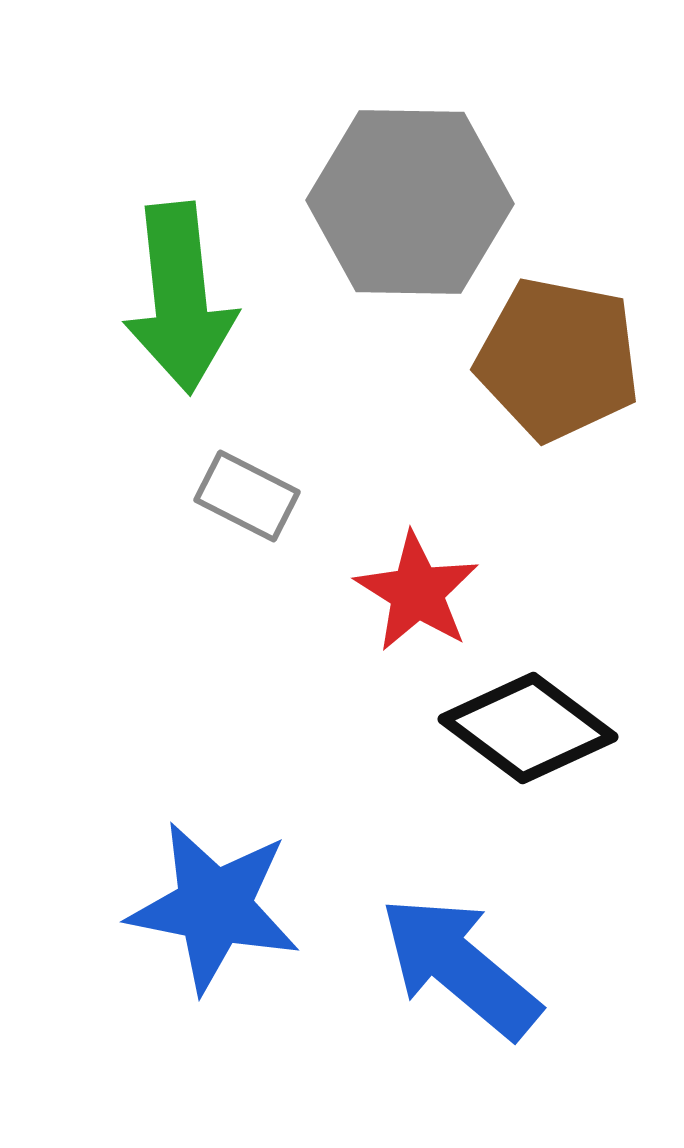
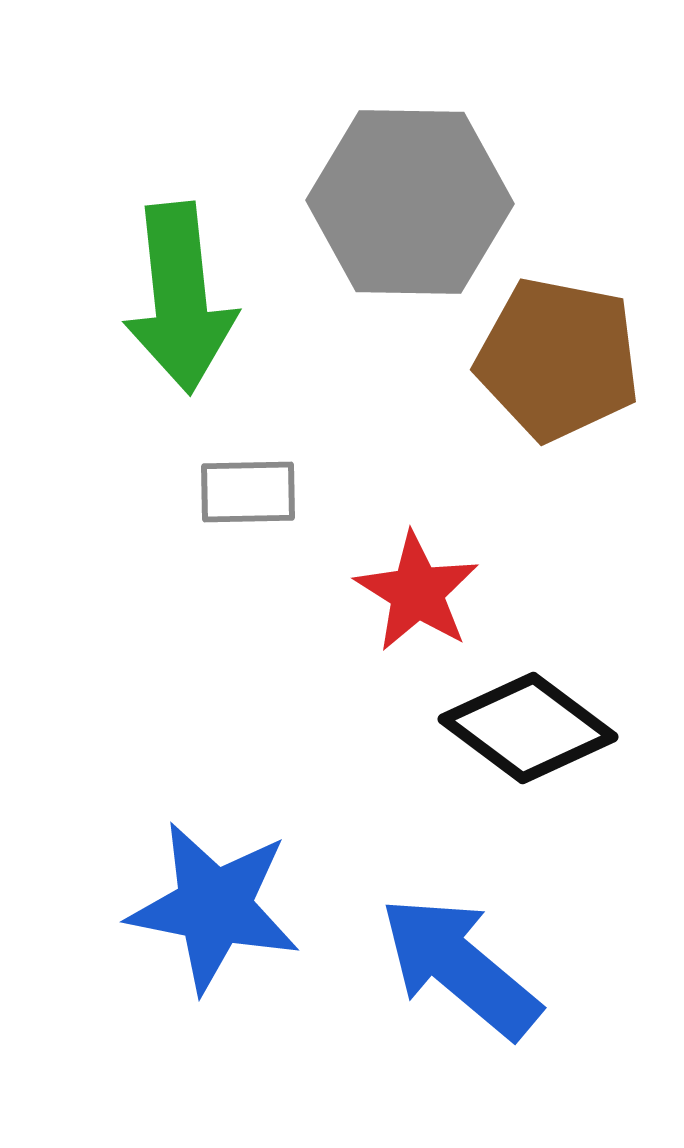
gray rectangle: moved 1 px right, 4 px up; rotated 28 degrees counterclockwise
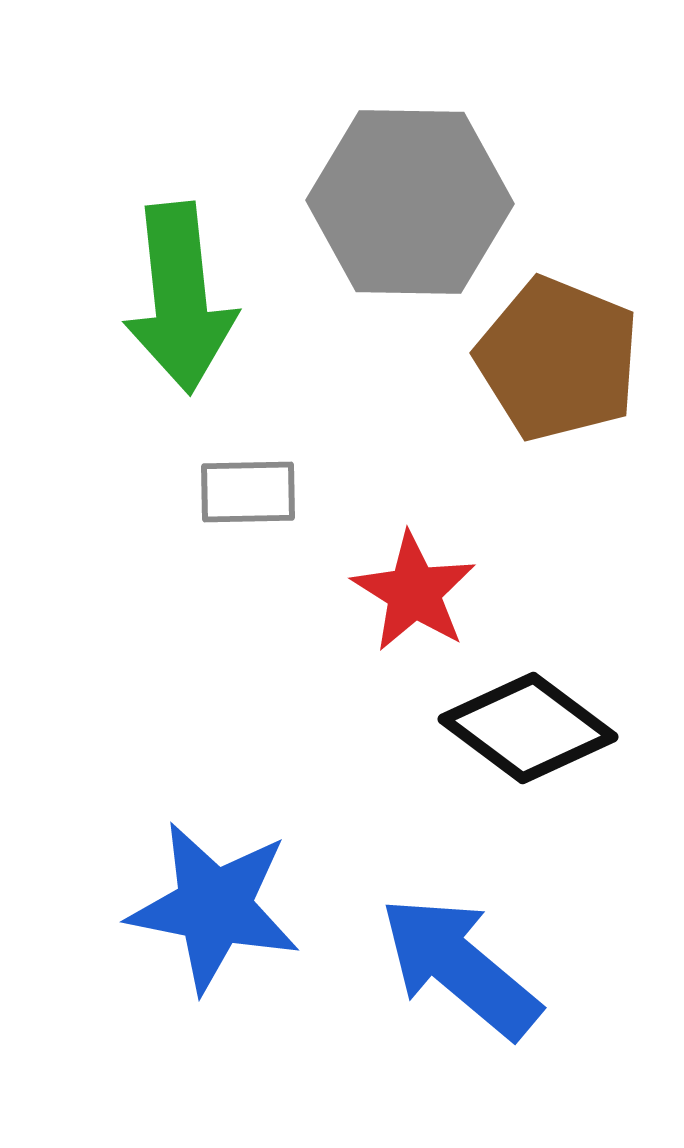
brown pentagon: rotated 11 degrees clockwise
red star: moved 3 px left
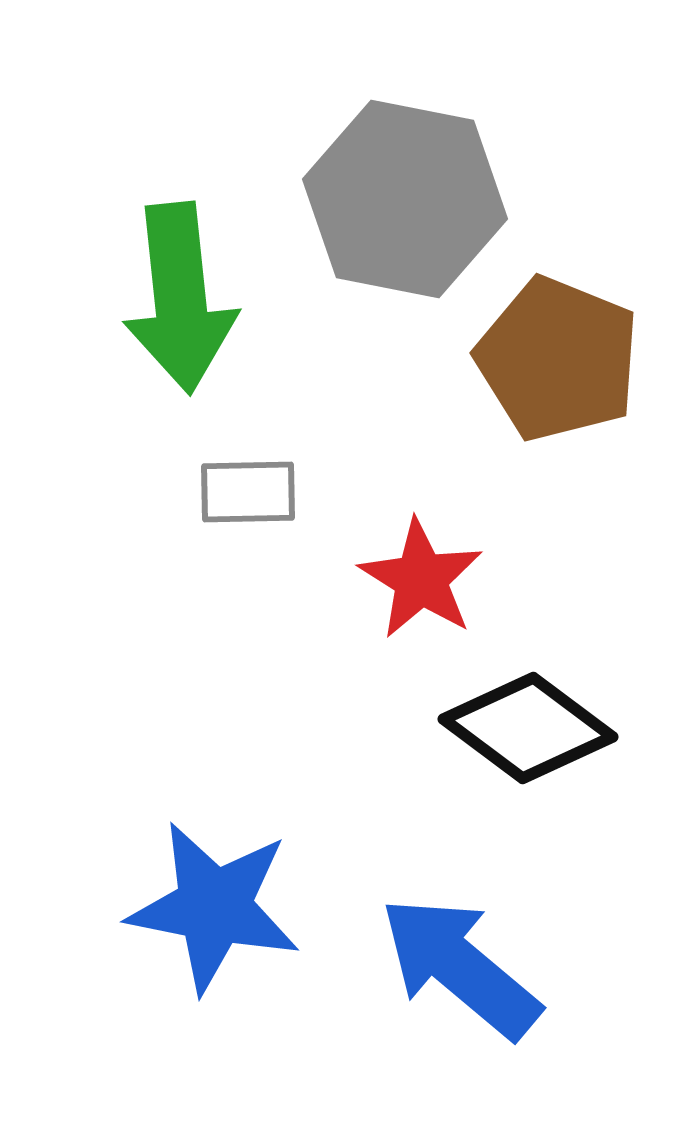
gray hexagon: moved 5 px left, 3 px up; rotated 10 degrees clockwise
red star: moved 7 px right, 13 px up
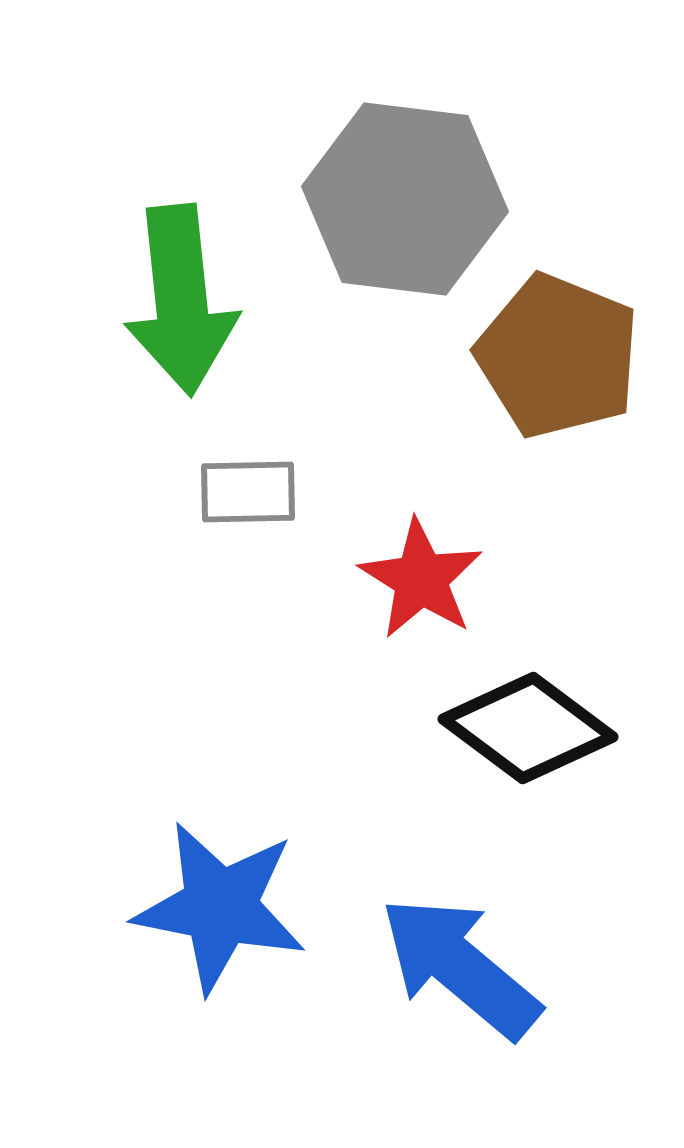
gray hexagon: rotated 4 degrees counterclockwise
green arrow: moved 1 px right, 2 px down
brown pentagon: moved 3 px up
blue star: moved 6 px right
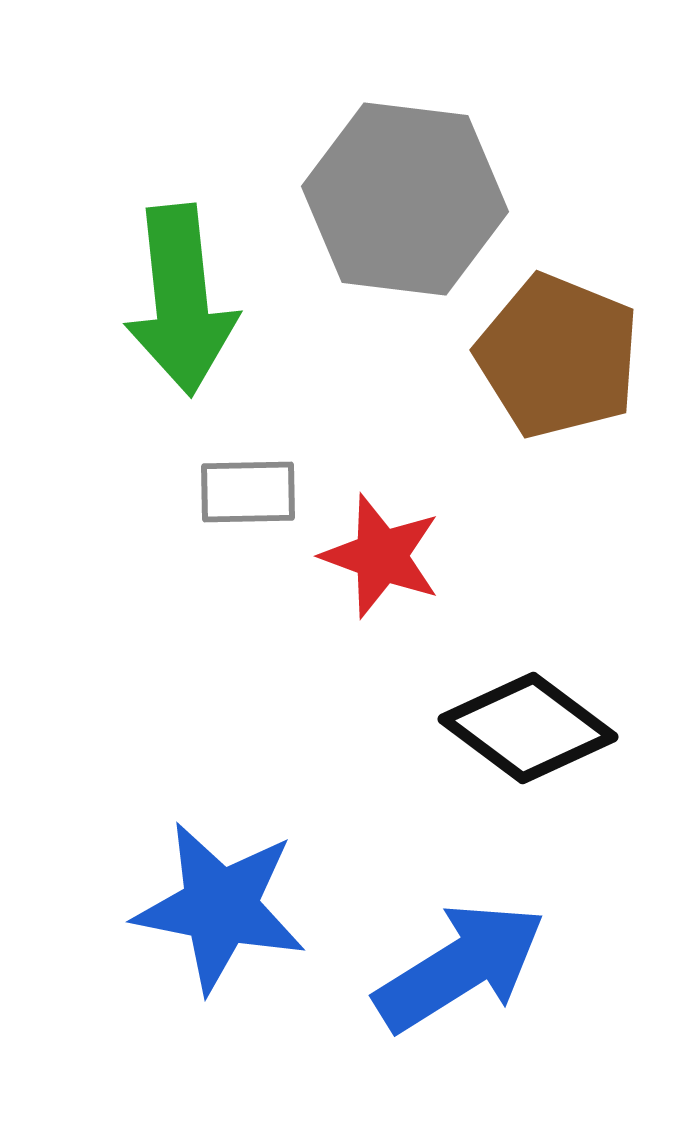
red star: moved 40 px left, 23 px up; rotated 12 degrees counterclockwise
blue arrow: rotated 108 degrees clockwise
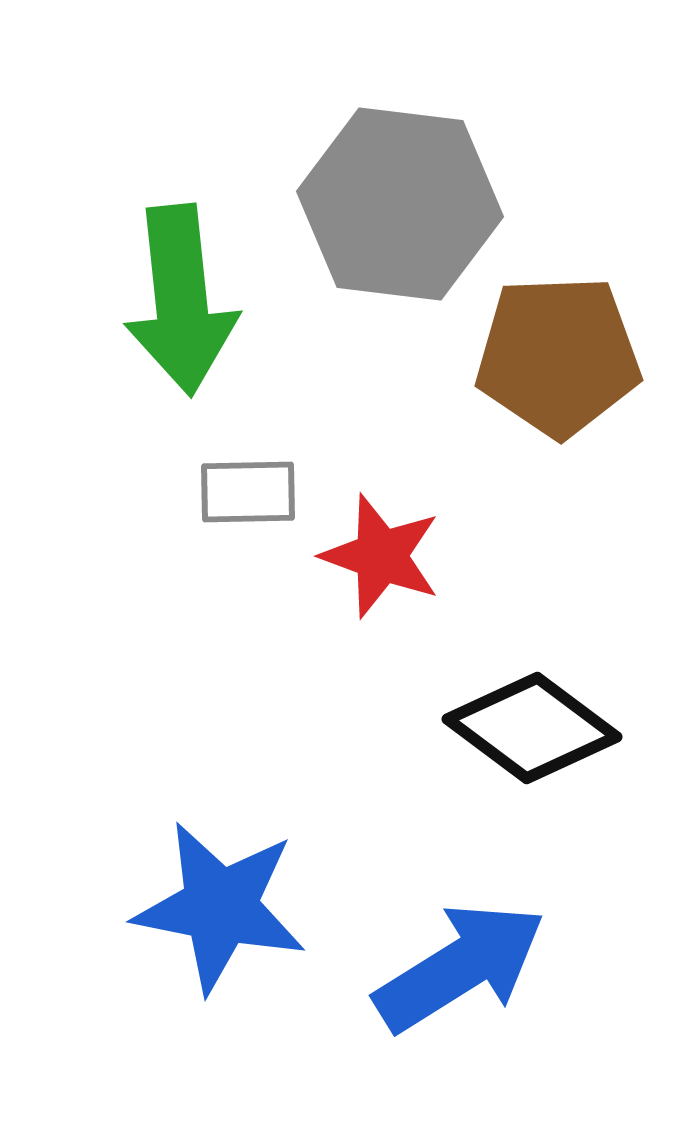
gray hexagon: moved 5 px left, 5 px down
brown pentagon: rotated 24 degrees counterclockwise
black diamond: moved 4 px right
